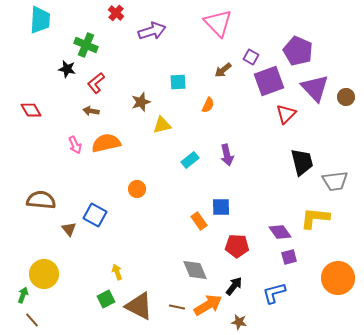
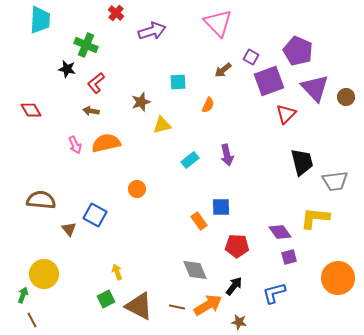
brown line at (32, 320): rotated 14 degrees clockwise
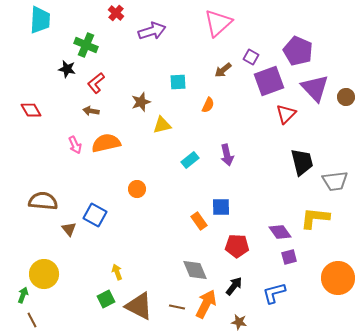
pink triangle at (218, 23): rotated 32 degrees clockwise
brown semicircle at (41, 200): moved 2 px right, 1 px down
orange arrow at (208, 305): moved 2 px left, 1 px up; rotated 32 degrees counterclockwise
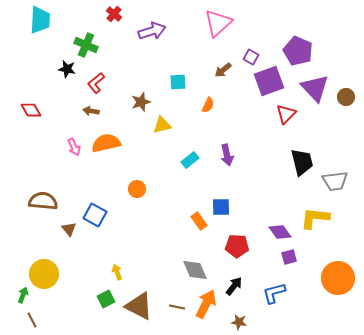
red cross at (116, 13): moved 2 px left, 1 px down
pink arrow at (75, 145): moved 1 px left, 2 px down
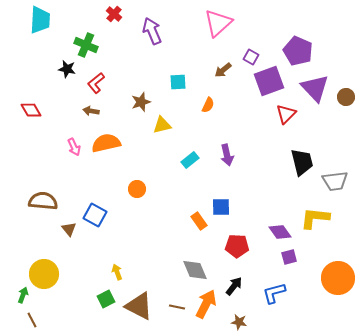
purple arrow at (152, 31): rotated 96 degrees counterclockwise
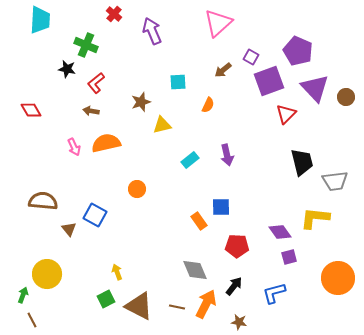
yellow circle at (44, 274): moved 3 px right
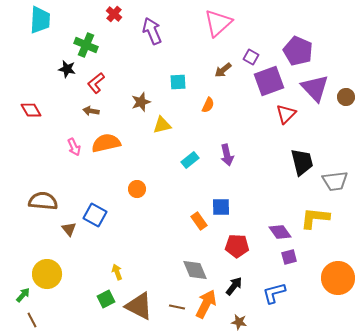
green arrow at (23, 295): rotated 21 degrees clockwise
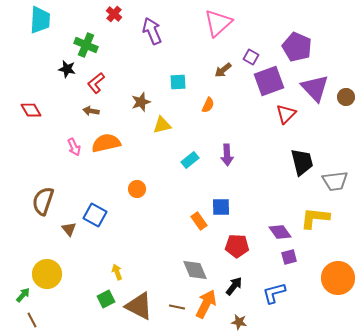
purple pentagon at (298, 51): moved 1 px left, 4 px up
purple arrow at (227, 155): rotated 10 degrees clockwise
brown semicircle at (43, 201): rotated 76 degrees counterclockwise
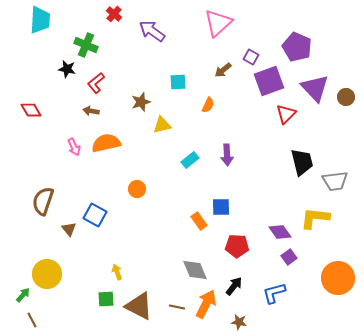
purple arrow at (152, 31): rotated 32 degrees counterclockwise
purple square at (289, 257): rotated 21 degrees counterclockwise
green square at (106, 299): rotated 24 degrees clockwise
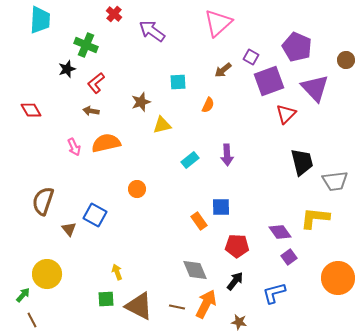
black star at (67, 69): rotated 30 degrees counterclockwise
brown circle at (346, 97): moved 37 px up
black arrow at (234, 286): moved 1 px right, 5 px up
